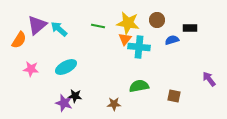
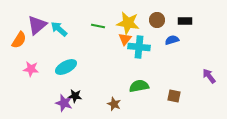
black rectangle: moved 5 px left, 7 px up
purple arrow: moved 3 px up
brown star: rotated 24 degrees clockwise
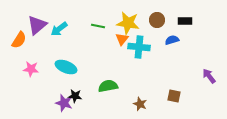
cyan arrow: rotated 78 degrees counterclockwise
orange triangle: moved 3 px left
cyan ellipse: rotated 50 degrees clockwise
green semicircle: moved 31 px left
brown star: moved 26 px right
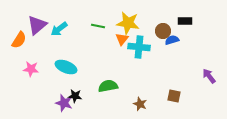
brown circle: moved 6 px right, 11 px down
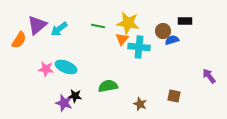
pink star: moved 15 px right
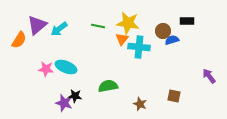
black rectangle: moved 2 px right
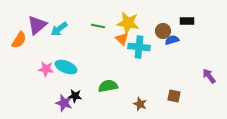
orange triangle: rotated 24 degrees counterclockwise
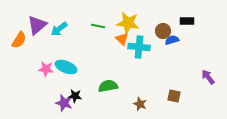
purple arrow: moved 1 px left, 1 px down
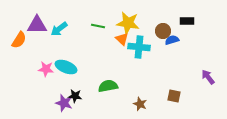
purple triangle: rotated 40 degrees clockwise
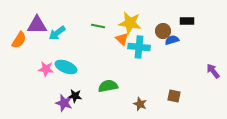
yellow star: moved 2 px right
cyan arrow: moved 2 px left, 4 px down
purple arrow: moved 5 px right, 6 px up
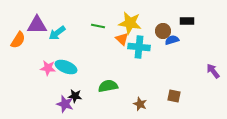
orange semicircle: moved 1 px left
pink star: moved 2 px right, 1 px up
purple star: moved 1 px right, 1 px down
